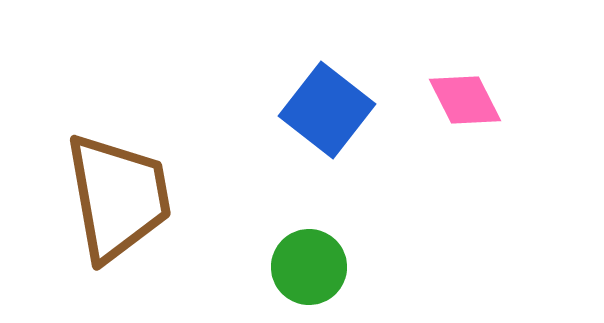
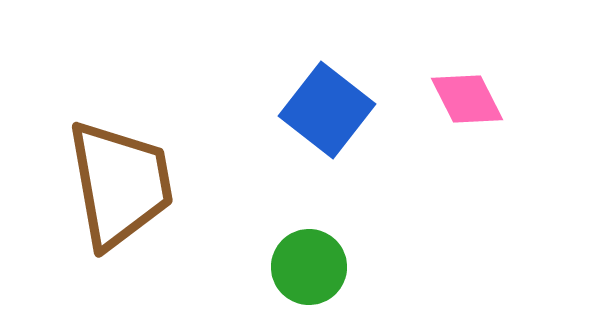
pink diamond: moved 2 px right, 1 px up
brown trapezoid: moved 2 px right, 13 px up
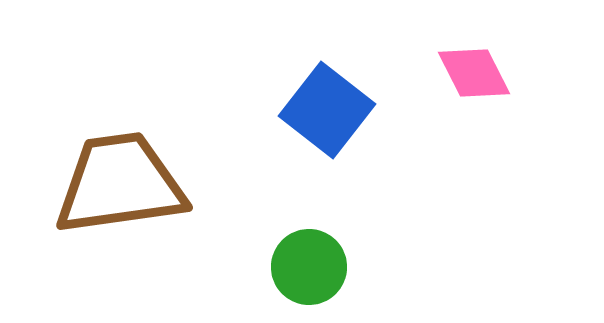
pink diamond: moved 7 px right, 26 px up
brown trapezoid: rotated 88 degrees counterclockwise
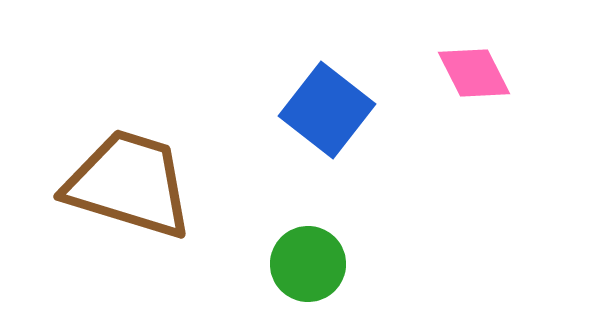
brown trapezoid: moved 9 px right; rotated 25 degrees clockwise
green circle: moved 1 px left, 3 px up
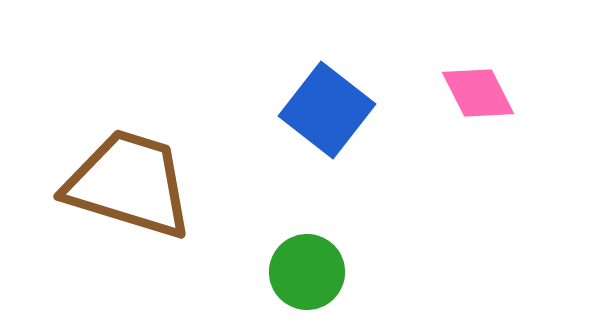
pink diamond: moved 4 px right, 20 px down
green circle: moved 1 px left, 8 px down
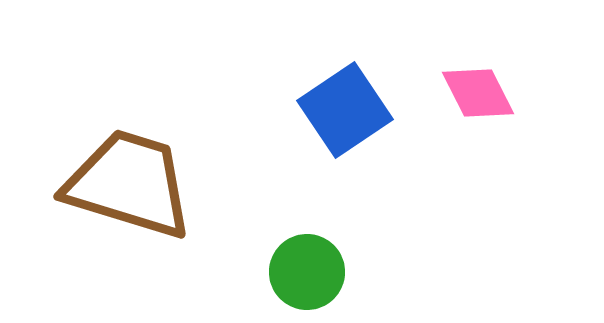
blue square: moved 18 px right; rotated 18 degrees clockwise
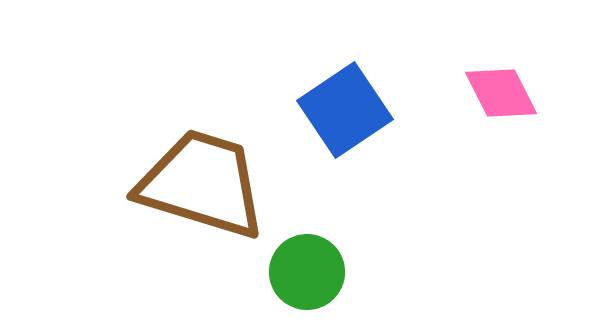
pink diamond: moved 23 px right
brown trapezoid: moved 73 px right
